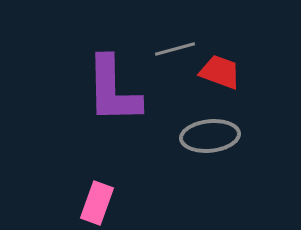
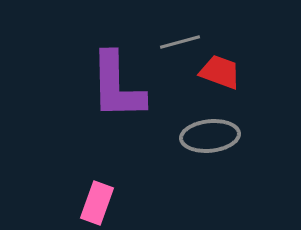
gray line: moved 5 px right, 7 px up
purple L-shape: moved 4 px right, 4 px up
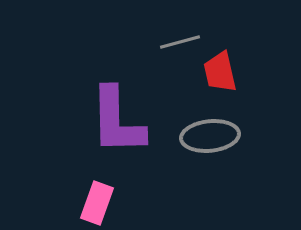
red trapezoid: rotated 123 degrees counterclockwise
purple L-shape: moved 35 px down
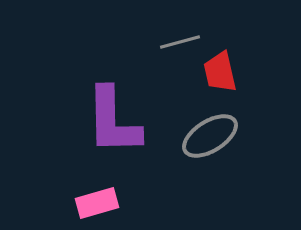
purple L-shape: moved 4 px left
gray ellipse: rotated 26 degrees counterclockwise
pink rectangle: rotated 54 degrees clockwise
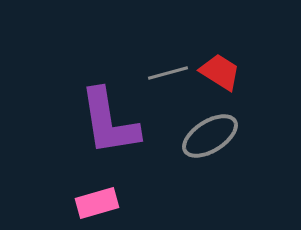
gray line: moved 12 px left, 31 px down
red trapezoid: rotated 135 degrees clockwise
purple L-shape: moved 4 px left, 1 px down; rotated 8 degrees counterclockwise
